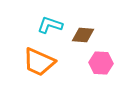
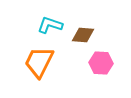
orange trapezoid: rotated 92 degrees clockwise
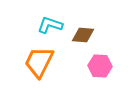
pink hexagon: moved 1 px left, 3 px down
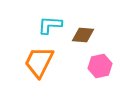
cyan L-shape: rotated 15 degrees counterclockwise
pink hexagon: rotated 15 degrees counterclockwise
